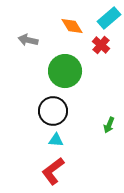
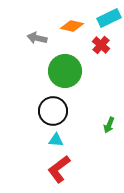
cyan rectangle: rotated 15 degrees clockwise
orange diamond: rotated 45 degrees counterclockwise
gray arrow: moved 9 px right, 2 px up
red L-shape: moved 6 px right, 2 px up
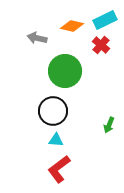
cyan rectangle: moved 4 px left, 2 px down
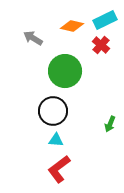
gray arrow: moved 4 px left; rotated 18 degrees clockwise
green arrow: moved 1 px right, 1 px up
